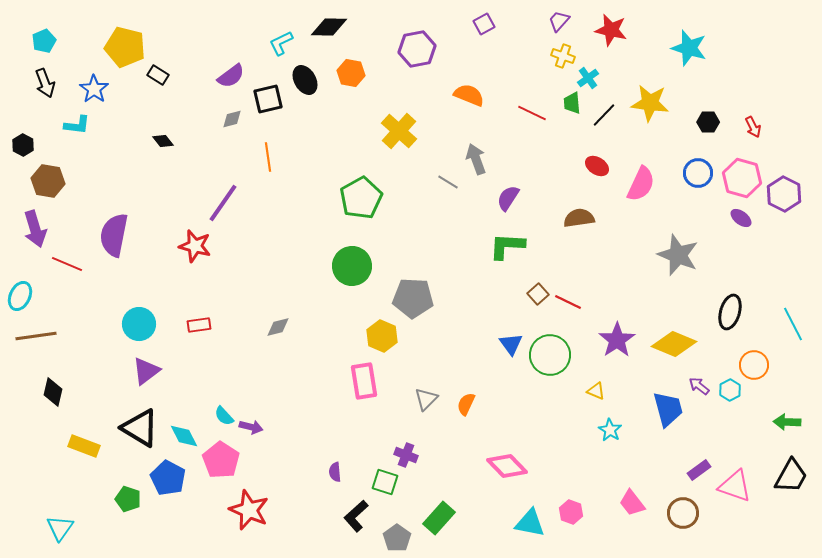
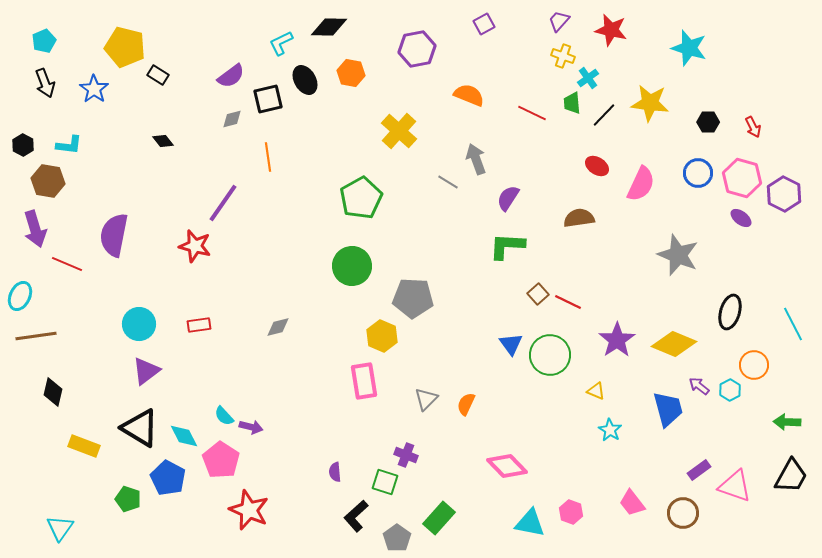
cyan L-shape at (77, 125): moved 8 px left, 20 px down
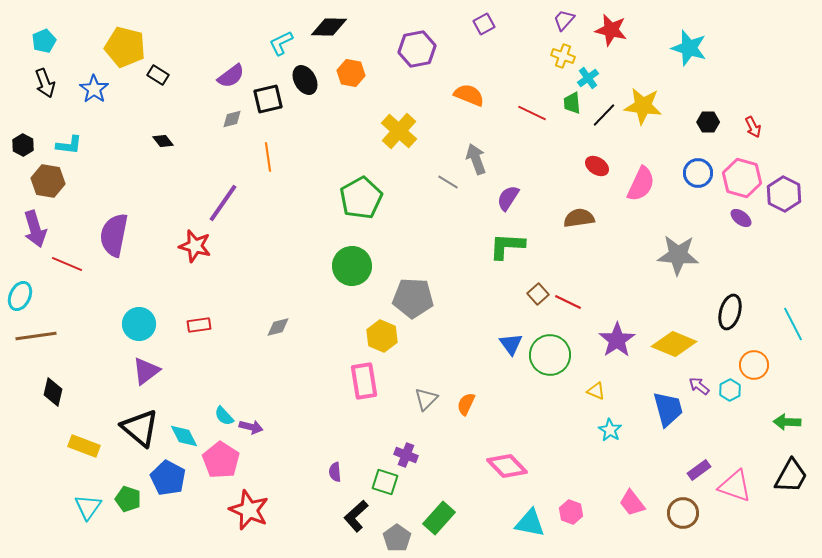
purple trapezoid at (559, 21): moved 5 px right, 1 px up
yellow star at (650, 103): moved 7 px left, 3 px down
gray star at (678, 255): rotated 18 degrees counterclockwise
black triangle at (140, 428): rotated 9 degrees clockwise
cyan triangle at (60, 528): moved 28 px right, 21 px up
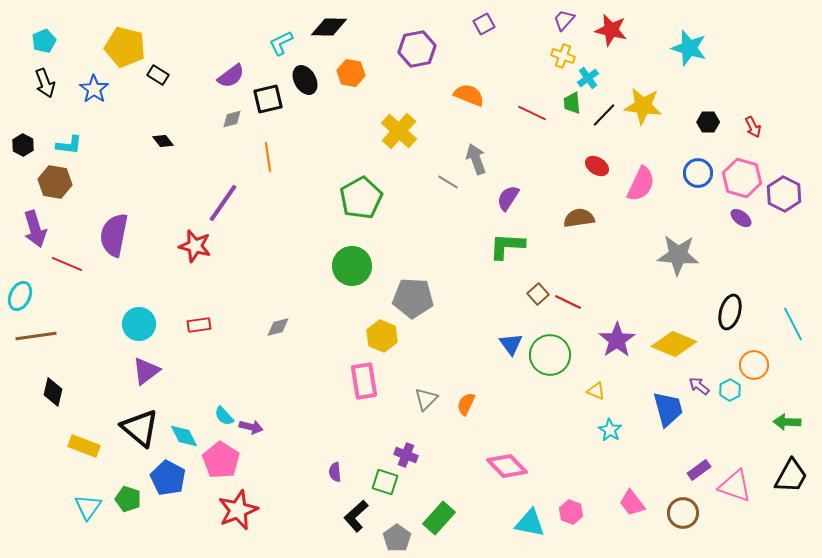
brown hexagon at (48, 181): moved 7 px right, 1 px down
red star at (249, 510): moved 11 px left; rotated 27 degrees clockwise
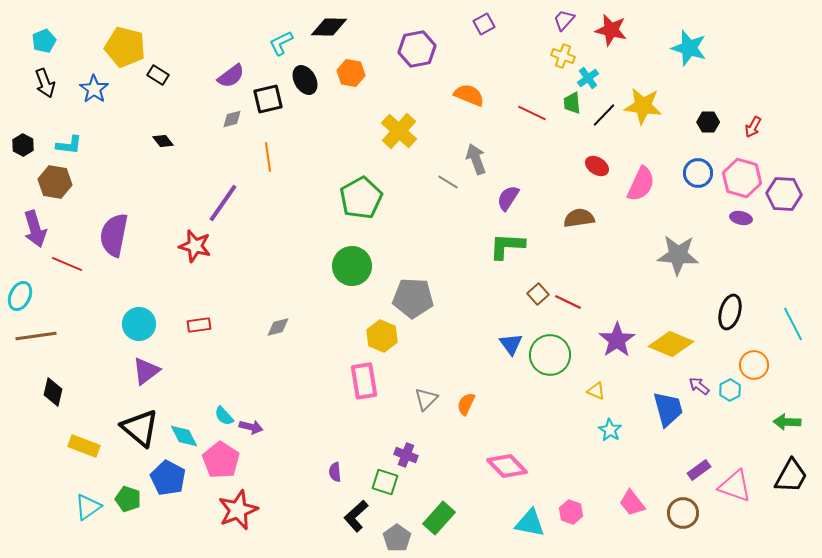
red arrow at (753, 127): rotated 55 degrees clockwise
purple hexagon at (784, 194): rotated 24 degrees counterclockwise
purple ellipse at (741, 218): rotated 25 degrees counterclockwise
yellow diamond at (674, 344): moved 3 px left
cyan triangle at (88, 507): rotated 20 degrees clockwise
